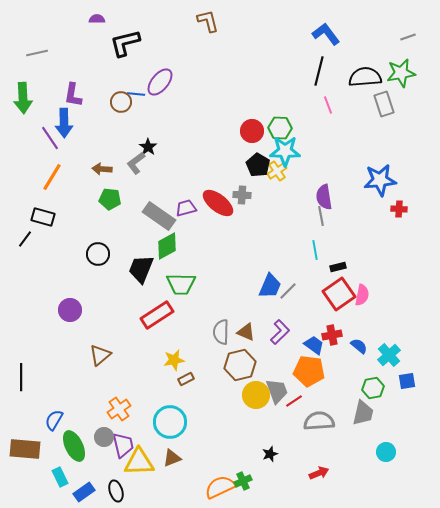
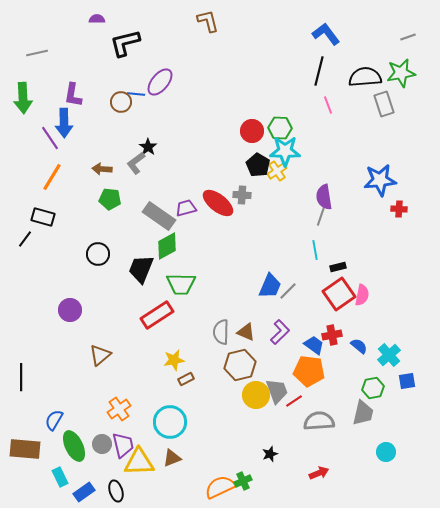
gray line at (321, 216): rotated 30 degrees clockwise
gray circle at (104, 437): moved 2 px left, 7 px down
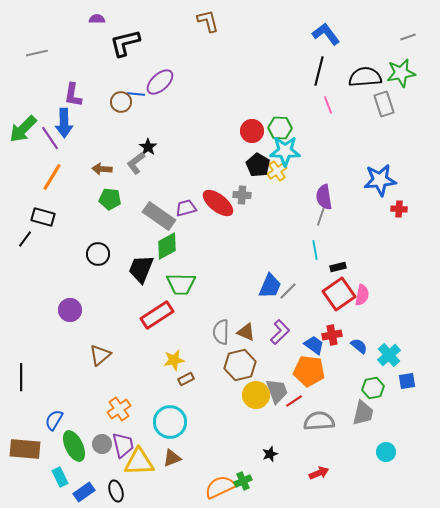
purple ellipse at (160, 82): rotated 8 degrees clockwise
green arrow at (23, 98): moved 31 px down; rotated 48 degrees clockwise
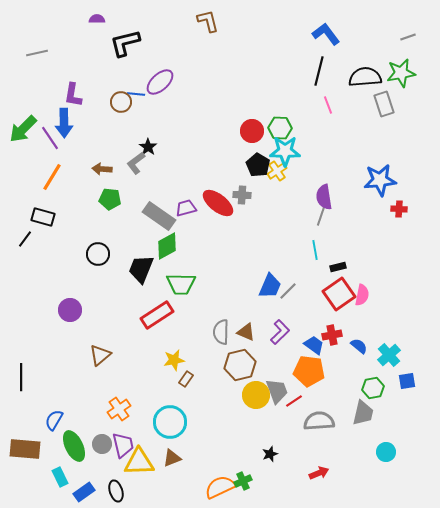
brown rectangle at (186, 379): rotated 28 degrees counterclockwise
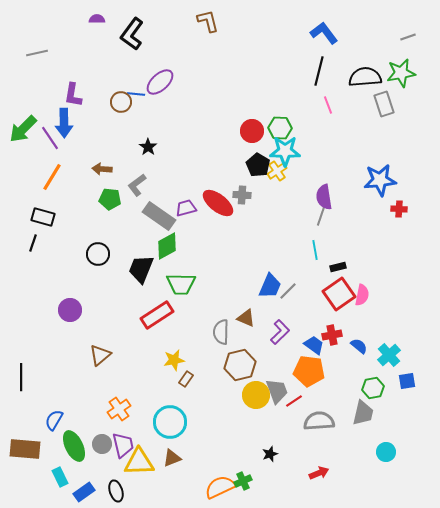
blue L-shape at (326, 34): moved 2 px left, 1 px up
black L-shape at (125, 43): moved 7 px right, 9 px up; rotated 40 degrees counterclockwise
gray L-shape at (136, 163): moved 1 px right, 22 px down
black line at (25, 239): moved 8 px right, 4 px down; rotated 18 degrees counterclockwise
brown triangle at (246, 332): moved 14 px up
